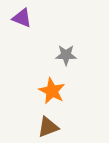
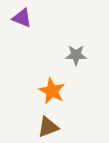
gray star: moved 10 px right
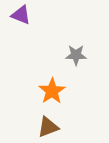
purple triangle: moved 1 px left, 3 px up
orange star: rotated 12 degrees clockwise
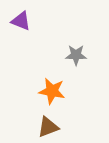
purple triangle: moved 6 px down
orange star: rotated 28 degrees counterclockwise
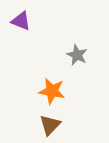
gray star: moved 1 px right; rotated 25 degrees clockwise
brown triangle: moved 2 px right, 2 px up; rotated 25 degrees counterclockwise
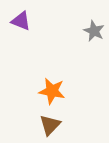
gray star: moved 17 px right, 24 px up
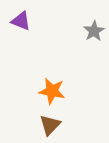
gray star: rotated 15 degrees clockwise
